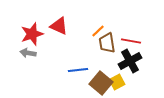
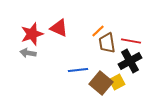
red triangle: moved 2 px down
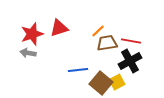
red triangle: rotated 42 degrees counterclockwise
brown trapezoid: rotated 90 degrees clockwise
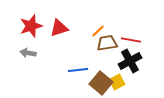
red star: moved 1 px left, 8 px up
red line: moved 1 px up
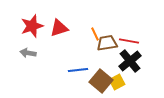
red star: moved 1 px right
orange line: moved 3 px left, 3 px down; rotated 72 degrees counterclockwise
red line: moved 2 px left, 1 px down
black cross: rotated 10 degrees counterclockwise
brown square: moved 2 px up
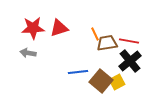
red star: moved 1 px right, 2 px down; rotated 15 degrees clockwise
blue line: moved 2 px down
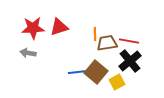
red triangle: moved 1 px up
orange line: rotated 24 degrees clockwise
brown square: moved 5 px left, 9 px up
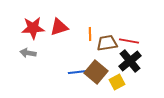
orange line: moved 5 px left
